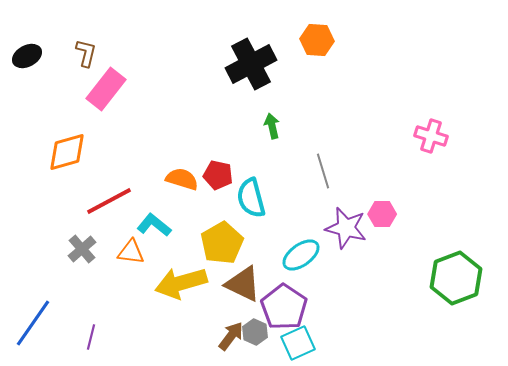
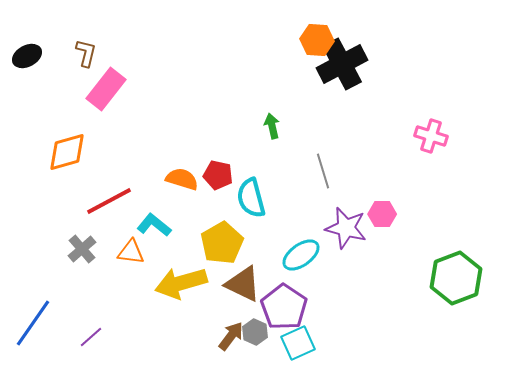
black cross: moved 91 px right
purple line: rotated 35 degrees clockwise
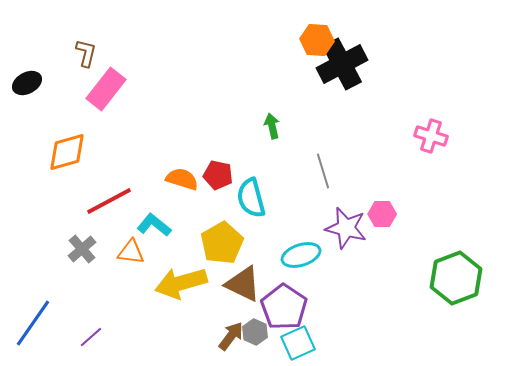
black ellipse: moved 27 px down
cyan ellipse: rotated 18 degrees clockwise
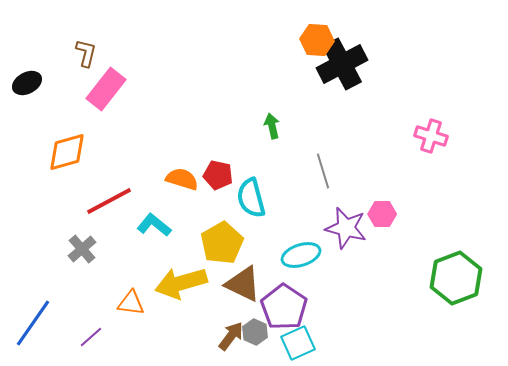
orange triangle: moved 51 px down
